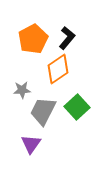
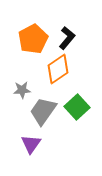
gray trapezoid: rotated 8 degrees clockwise
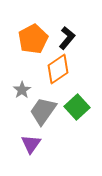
gray star: rotated 30 degrees counterclockwise
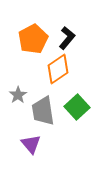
gray star: moved 4 px left, 5 px down
gray trapezoid: rotated 44 degrees counterclockwise
purple triangle: rotated 15 degrees counterclockwise
